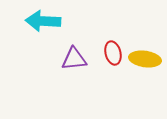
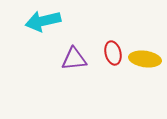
cyan arrow: rotated 16 degrees counterclockwise
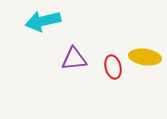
red ellipse: moved 14 px down
yellow ellipse: moved 2 px up
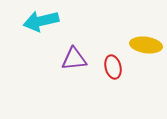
cyan arrow: moved 2 px left
yellow ellipse: moved 1 px right, 12 px up
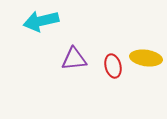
yellow ellipse: moved 13 px down
red ellipse: moved 1 px up
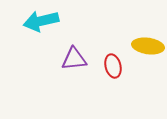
yellow ellipse: moved 2 px right, 12 px up
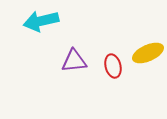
yellow ellipse: moved 7 px down; rotated 32 degrees counterclockwise
purple triangle: moved 2 px down
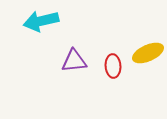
red ellipse: rotated 10 degrees clockwise
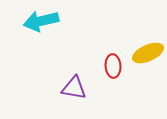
purple triangle: moved 27 px down; rotated 16 degrees clockwise
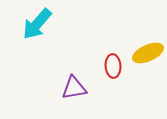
cyan arrow: moved 4 px left, 3 px down; rotated 36 degrees counterclockwise
purple triangle: rotated 20 degrees counterclockwise
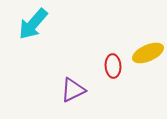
cyan arrow: moved 4 px left
purple triangle: moved 1 px left, 2 px down; rotated 16 degrees counterclockwise
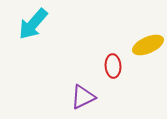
yellow ellipse: moved 8 px up
purple triangle: moved 10 px right, 7 px down
